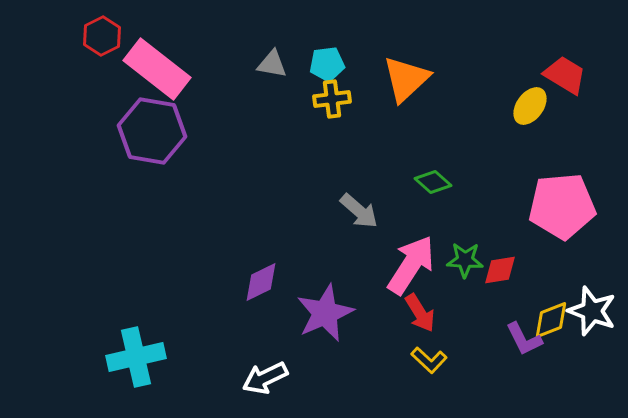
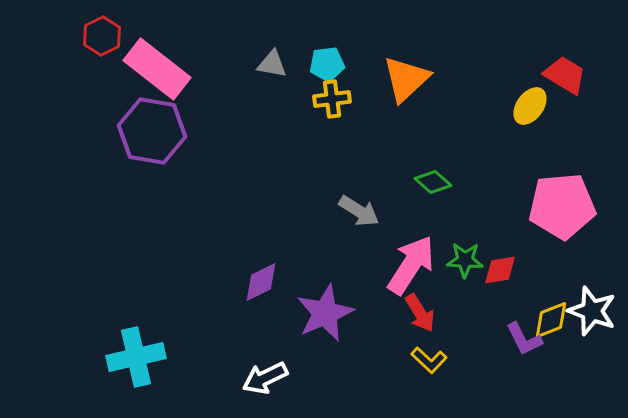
gray arrow: rotated 9 degrees counterclockwise
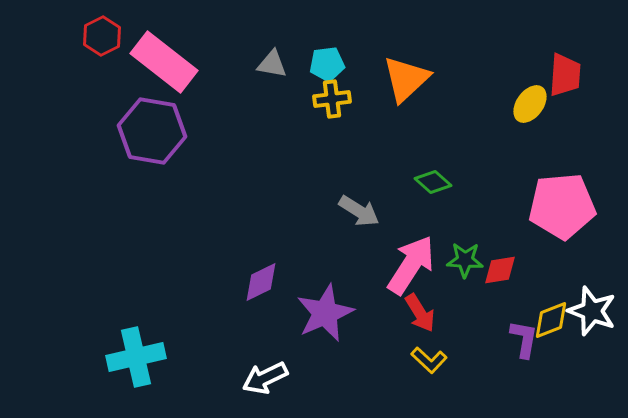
pink rectangle: moved 7 px right, 7 px up
red trapezoid: rotated 63 degrees clockwise
yellow ellipse: moved 2 px up
purple L-shape: rotated 144 degrees counterclockwise
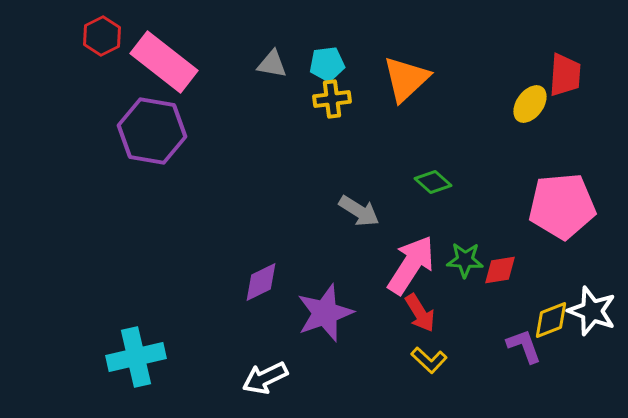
purple star: rotated 4 degrees clockwise
purple L-shape: moved 7 px down; rotated 30 degrees counterclockwise
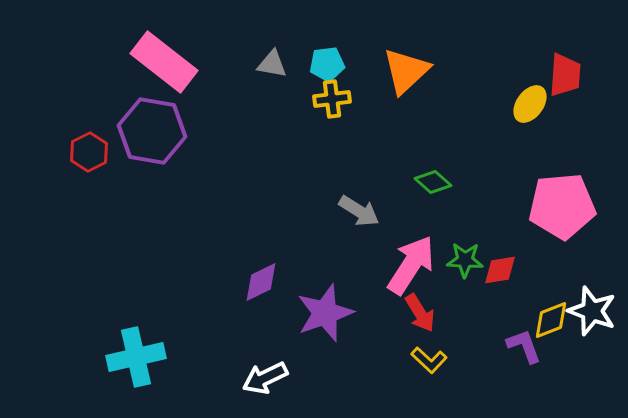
red hexagon: moved 13 px left, 116 px down
orange triangle: moved 8 px up
